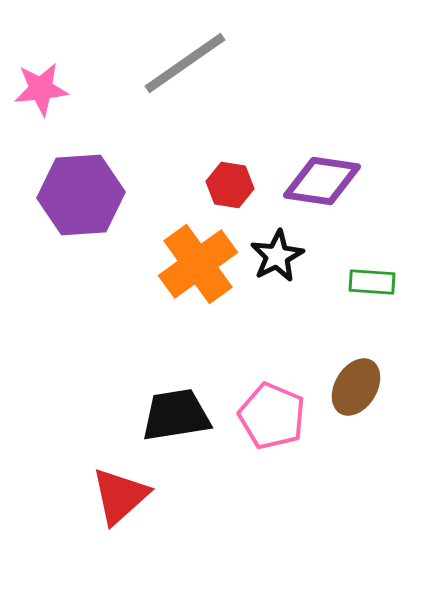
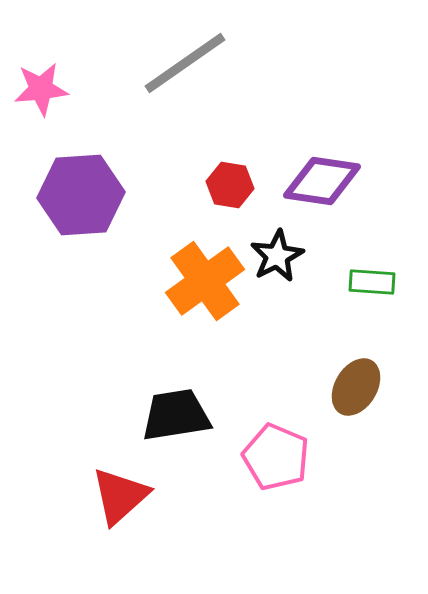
orange cross: moved 7 px right, 17 px down
pink pentagon: moved 4 px right, 41 px down
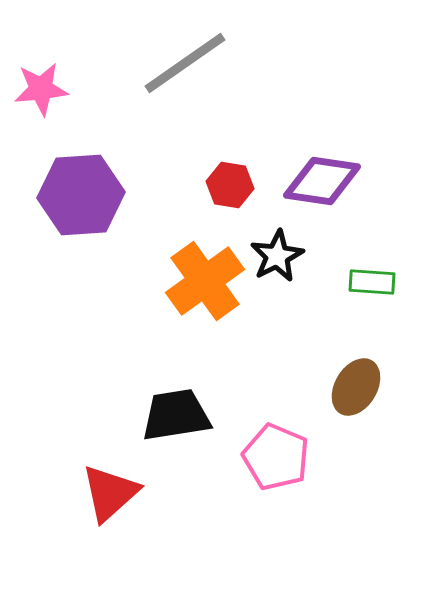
red triangle: moved 10 px left, 3 px up
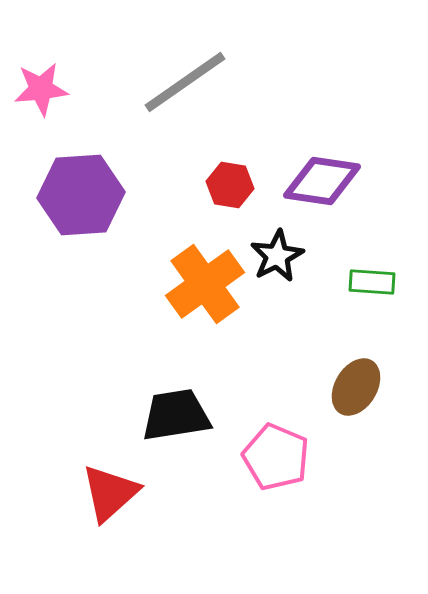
gray line: moved 19 px down
orange cross: moved 3 px down
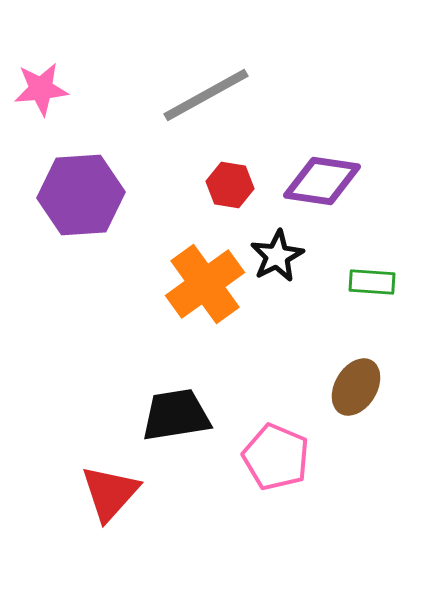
gray line: moved 21 px right, 13 px down; rotated 6 degrees clockwise
red triangle: rotated 6 degrees counterclockwise
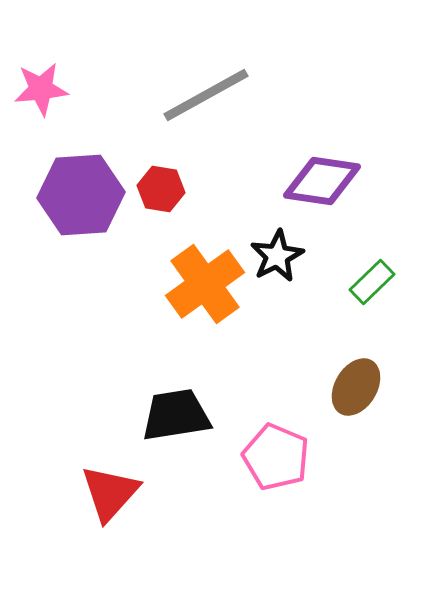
red hexagon: moved 69 px left, 4 px down
green rectangle: rotated 48 degrees counterclockwise
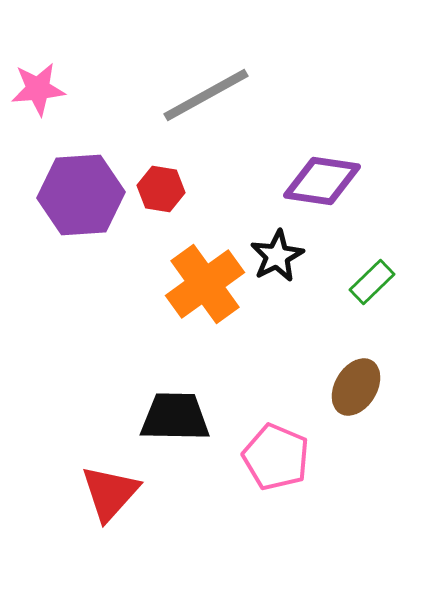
pink star: moved 3 px left
black trapezoid: moved 1 px left, 2 px down; rotated 10 degrees clockwise
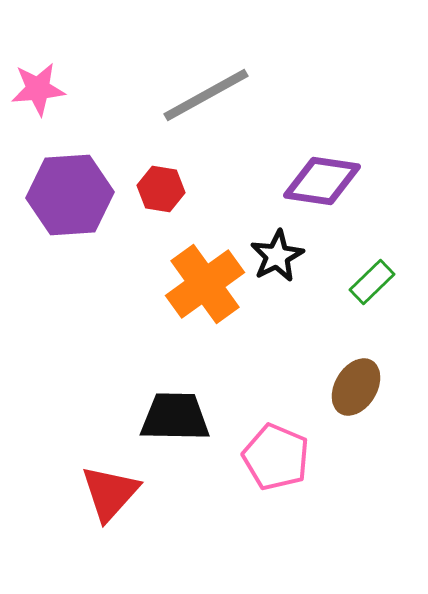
purple hexagon: moved 11 px left
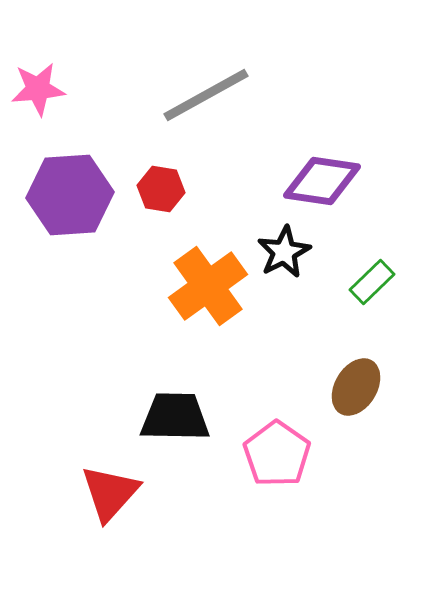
black star: moved 7 px right, 4 px up
orange cross: moved 3 px right, 2 px down
pink pentagon: moved 1 px right, 3 px up; rotated 12 degrees clockwise
